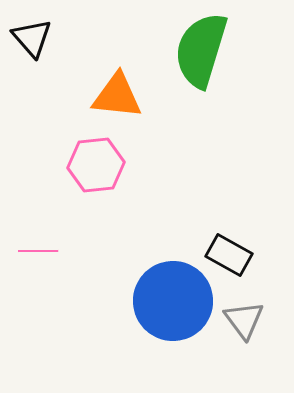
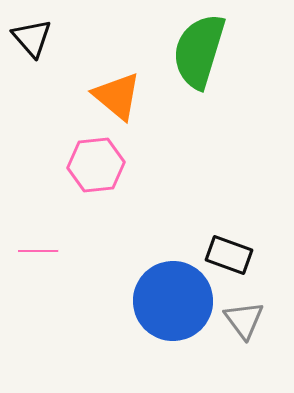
green semicircle: moved 2 px left, 1 px down
orange triangle: rotated 34 degrees clockwise
black rectangle: rotated 9 degrees counterclockwise
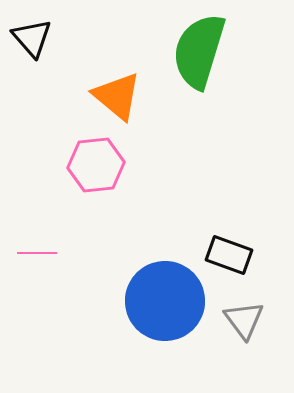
pink line: moved 1 px left, 2 px down
blue circle: moved 8 px left
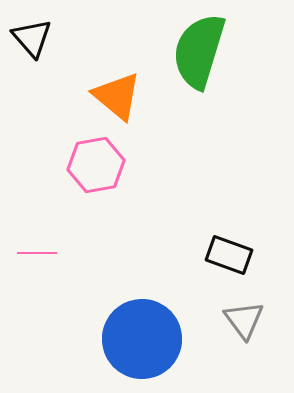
pink hexagon: rotated 4 degrees counterclockwise
blue circle: moved 23 px left, 38 px down
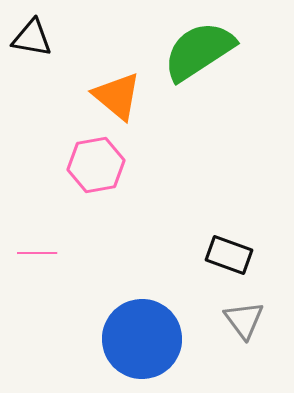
black triangle: rotated 39 degrees counterclockwise
green semicircle: rotated 40 degrees clockwise
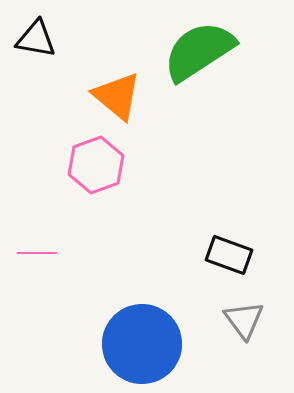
black triangle: moved 4 px right, 1 px down
pink hexagon: rotated 10 degrees counterclockwise
blue circle: moved 5 px down
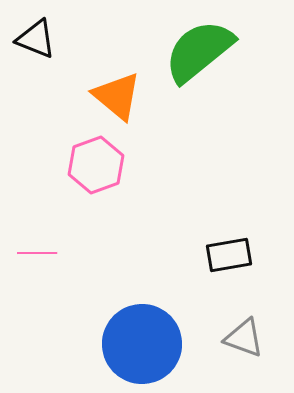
black triangle: rotated 12 degrees clockwise
green semicircle: rotated 6 degrees counterclockwise
black rectangle: rotated 30 degrees counterclockwise
gray triangle: moved 18 px down; rotated 33 degrees counterclockwise
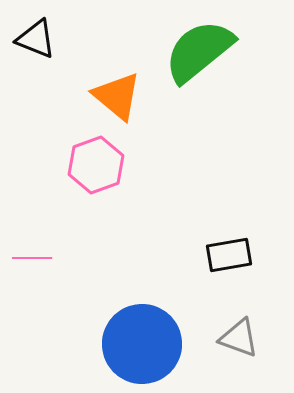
pink line: moved 5 px left, 5 px down
gray triangle: moved 5 px left
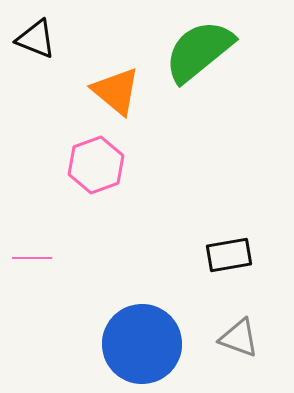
orange triangle: moved 1 px left, 5 px up
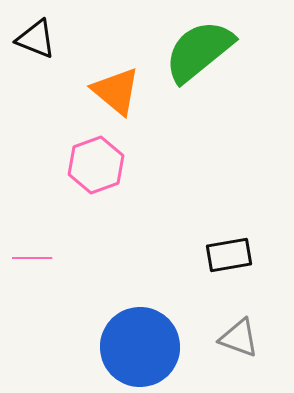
blue circle: moved 2 px left, 3 px down
